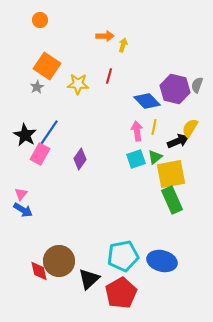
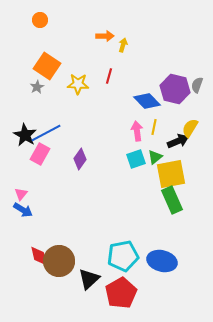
blue line: moved 2 px left, 1 px up; rotated 28 degrees clockwise
red diamond: moved 15 px up
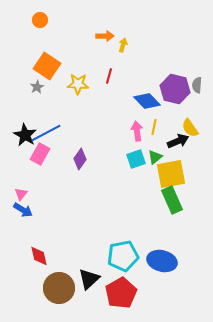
gray semicircle: rotated 14 degrees counterclockwise
yellow semicircle: rotated 66 degrees counterclockwise
brown circle: moved 27 px down
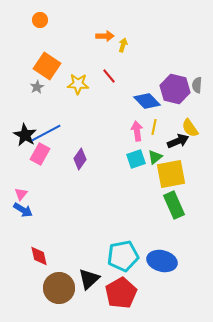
red line: rotated 56 degrees counterclockwise
green rectangle: moved 2 px right, 5 px down
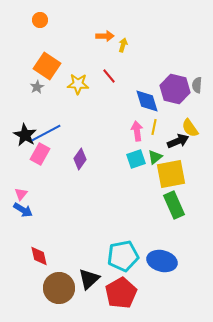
blue diamond: rotated 28 degrees clockwise
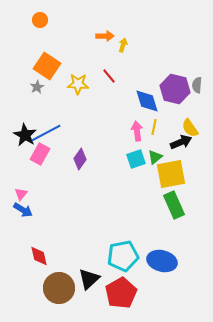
black arrow: moved 3 px right, 1 px down
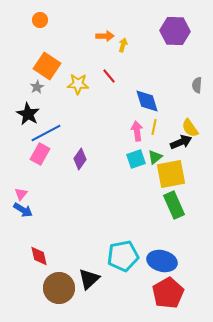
purple hexagon: moved 58 px up; rotated 12 degrees counterclockwise
black star: moved 3 px right, 21 px up
red pentagon: moved 47 px right
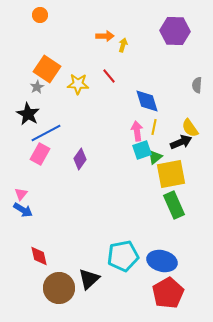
orange circle: moved 5 px up
orange square: moved 3 px down
cyan square: moved 6 px right, 9 px up
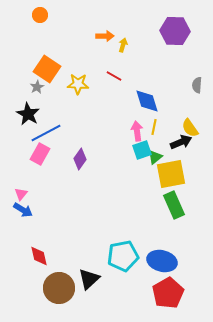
red line: moved 5 px right; rotated 21 degrees counterclockwise
